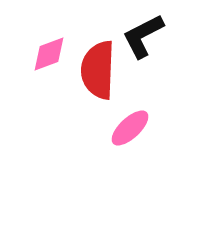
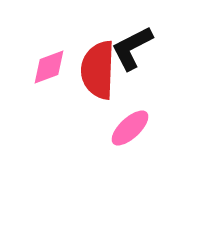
black L-shape: moved 11 px left, 12 px down
pink diamond: moved 13 px down
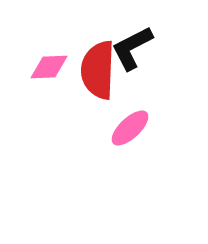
pink diamond: rotated 18 degrees clockwise
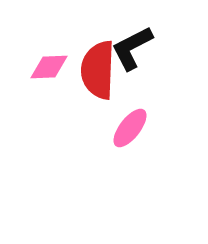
pink ellipse: rotated 9 degrees counterclockwise
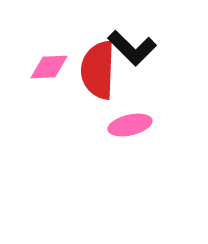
black L-shape: rotated 108 degrees counterclockwise
pink ellipse: moved 3 px up; rotated 39 degrees clockwise
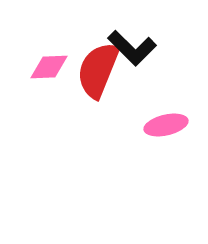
red semicircle: rotated 20 degrees clockwise
pink ellipse: moved 36 px right
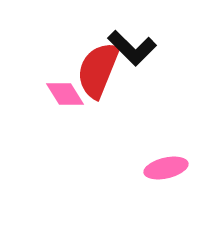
pink diamond: moved 16 px right, 27 px down; rotated 60 degrees clockwise
pink ellipse: moved 43 px down
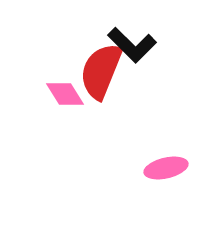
black L-shape: moved 3 px up
red semicircle: moved 3 px right, 1 px down
